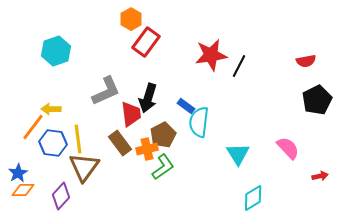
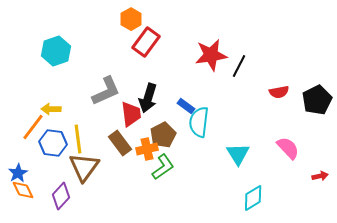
red semicircle: moved 27 px left, 31 px down
orange diamond: rotated 65 degrees clockwise
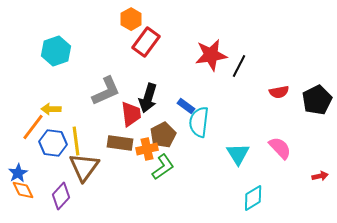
yellow line: moved 2 px left, 2 px down
brown rectangle: rotated 45 degrees counterclockwise
pink semicircle: moved 8 px left
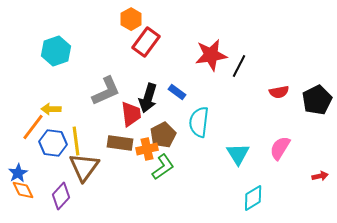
blue rectangle: moved 9 px left, 14 px up
pink semicircle: rotated 105 degrees counterclockwise
